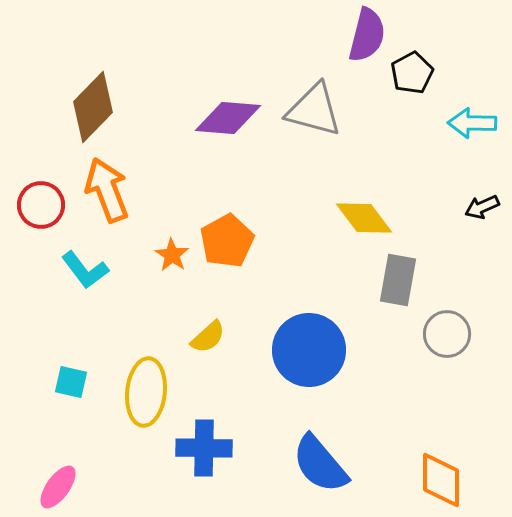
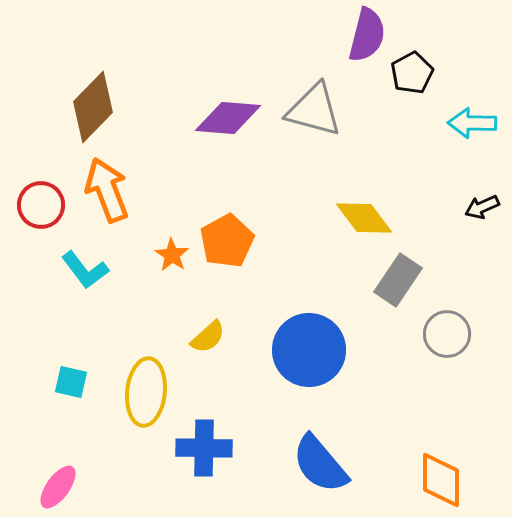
gray rectangle: rotated 24 degrees clockwise
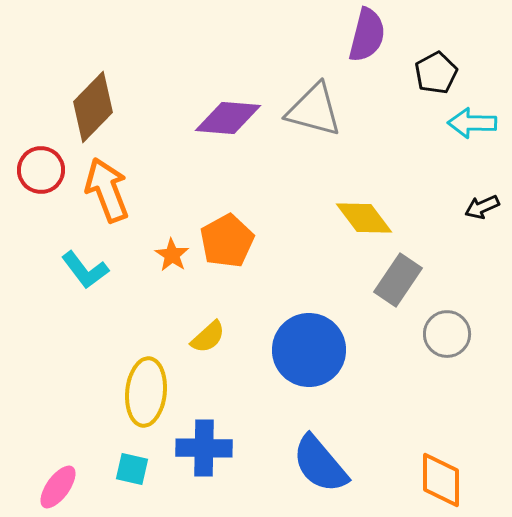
black pentagon: moved 24 px right
red circle: moved 35 px up
cyan square: moved 61 px right, 87 px down
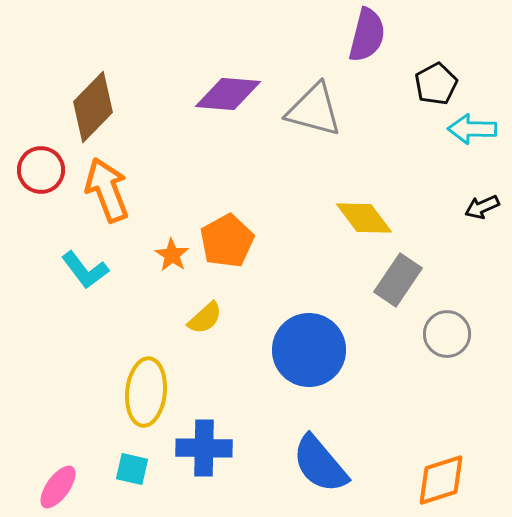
black pentagon: moved 11 px down
purple diamond: moved 24 px up
cyan arrow: moved 6 px down
yellow semicircle: moved 3 px left, 19 px up
orange diamond: rotated 72 degrees clockwise
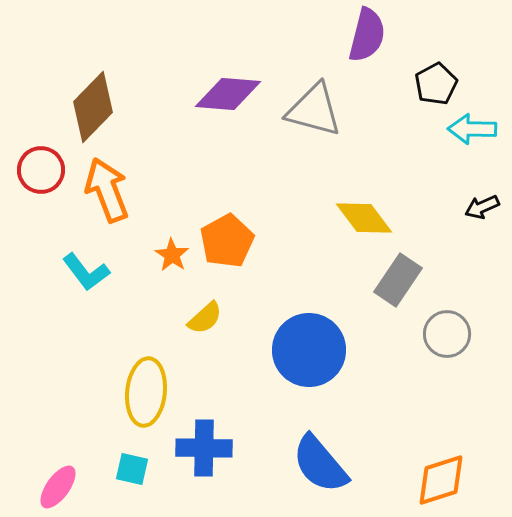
cyan L-shape: moved 1 px right, 2 px down
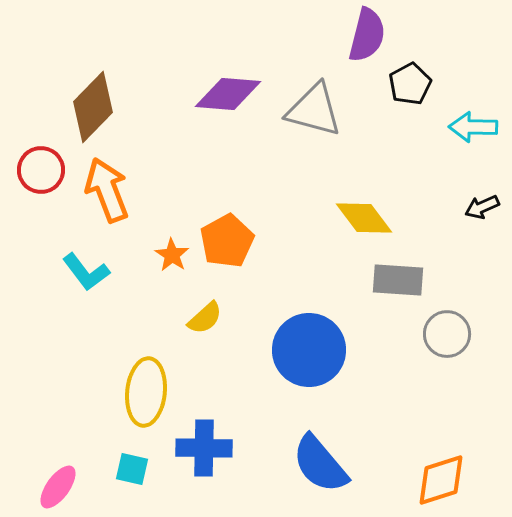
black pentagon: moved 26 px left
cyan arrow: moved 1 px right, 2 px up
gray rectangle: rotated 60 degrees clockwise
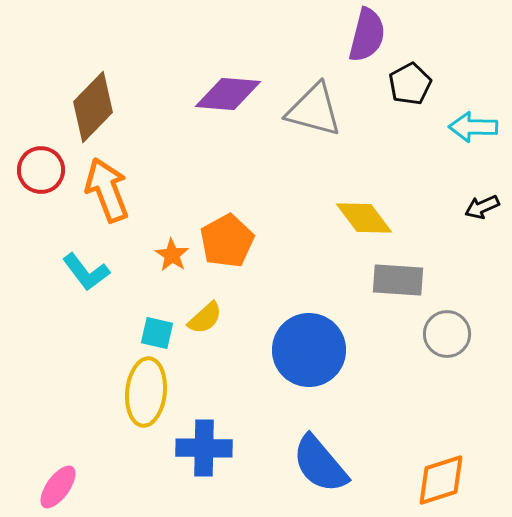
cyan square: moved 25 px right, 136 px up
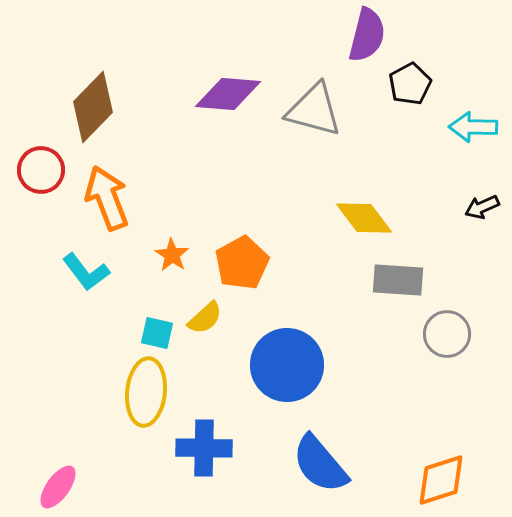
orange arrow: moved 8 px down
orange pentagon: moved 15 px right, 22 px down
blue circle: moved 22 px left, 15 px down
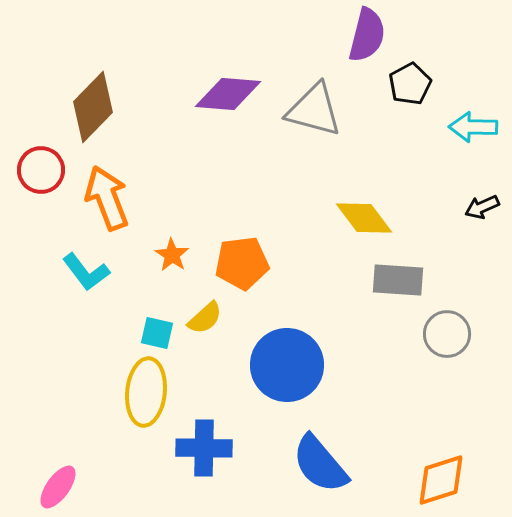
orange pentagon: rotated 22 degrees clockwise
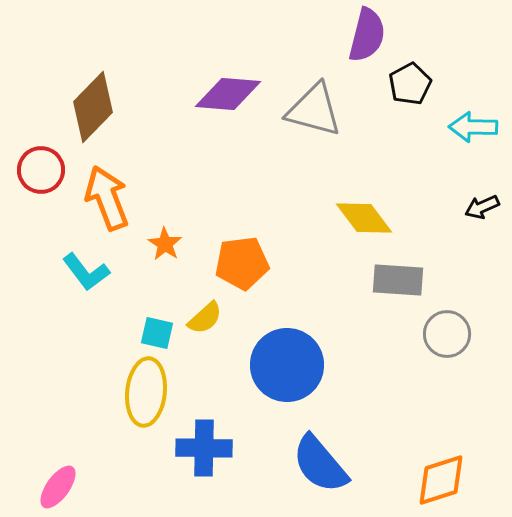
orange star: moved 7 px left, 11 px up
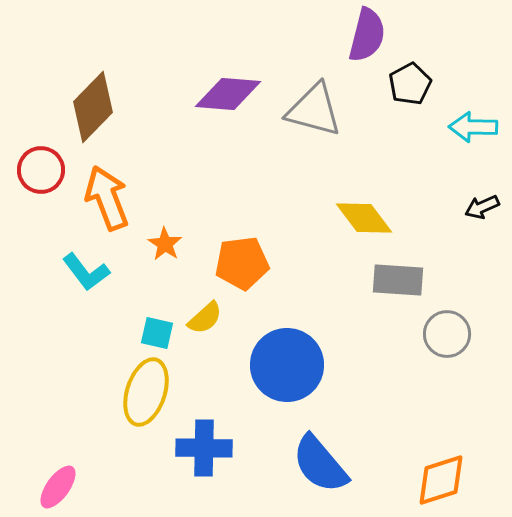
yellow ellipse: rotated 12 degrees clockwise
